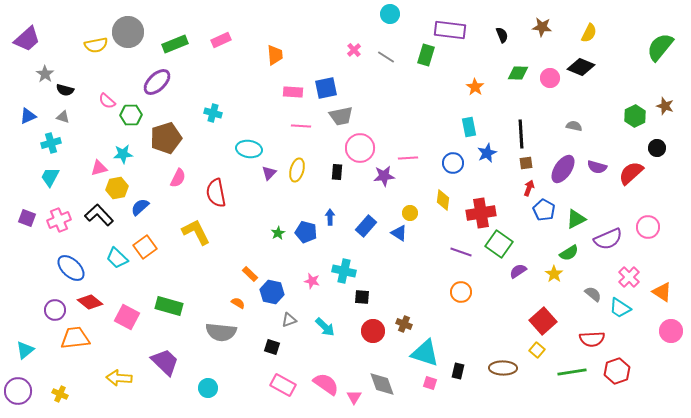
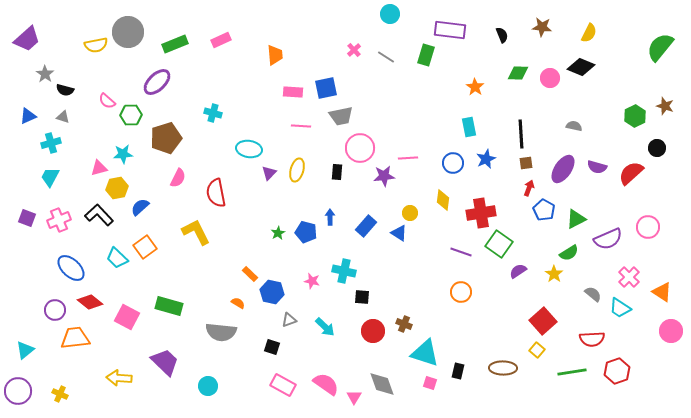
blue star at (487, 153): moved 1 px left, 6 px down
cyan circle at (208, 388): moved 2 px up
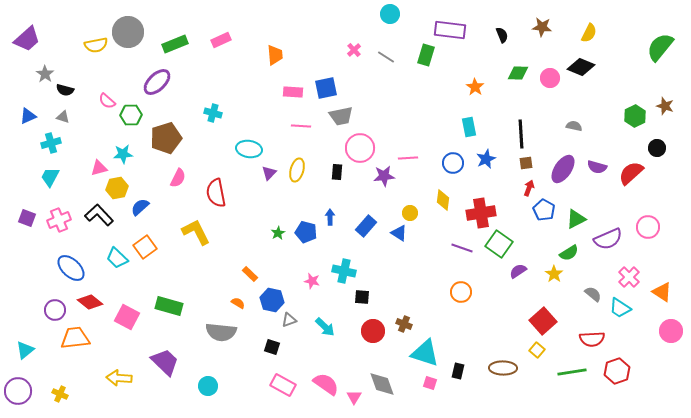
purple line at (461, 252): moved 1 px right, 4 px up
blue hexagon at (272, 292): moved 8 px down
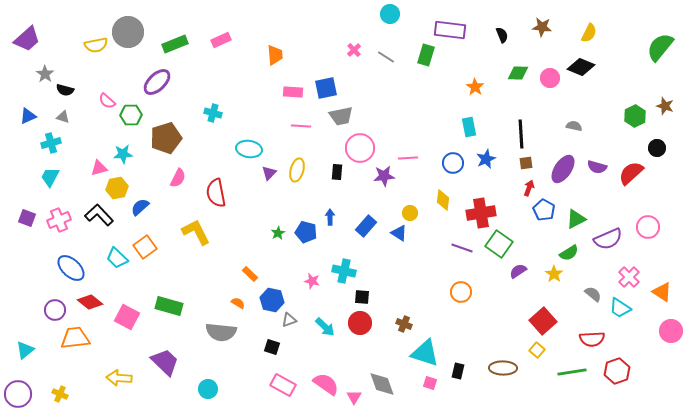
red circle at (373, 331): moved 13 px left, 8 px up
cyan circle at (208, 386): moved 3 px down
purple circle at (18, 391): moved 3 px down
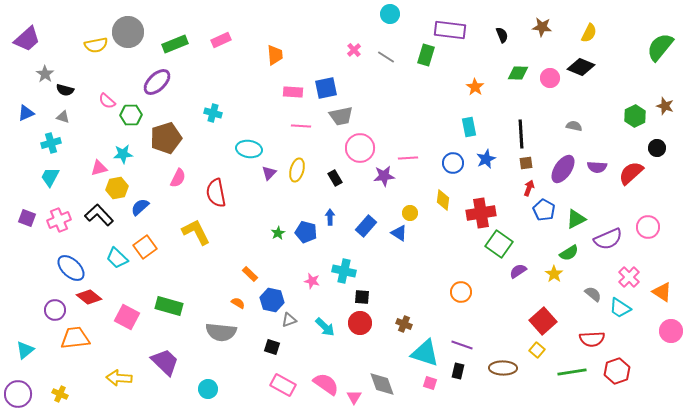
blue triangle at (28, 116): moved 2 px left, 3 px up
purple semicircle at (597, 167): rotated 12 degrees counterclockwise
black rectangle at (337, 172): moved 2 px left, 6 px down; rotated 35 degrees counterclockwise
purple line at (462, 248): moved 97 px down
red diamond at (90, 302): moved 1 px left, 5 px up
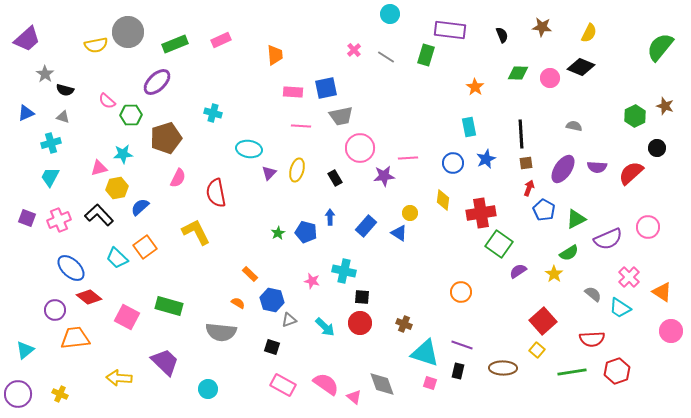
pink triangle at (354, 397): rotated 21 degrees counterclockwise
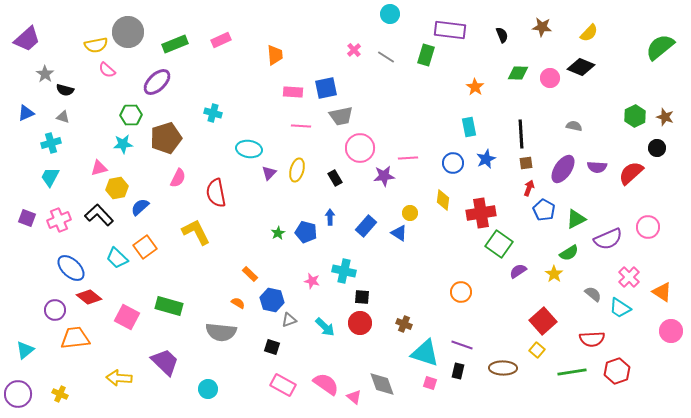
yellow semicircle at (589, 33): rotated 18 degrees clockwise
green semicircle at (660, 47): rotated 12 degrees clockwise
pink semicircle at (107, 101): moved 31 px up
brown star at (665, 106): moved 11 px down
cyan star at (123, 154): moved 10 px up
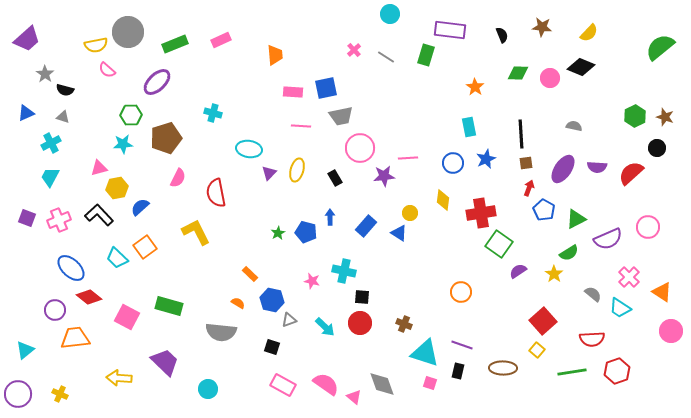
cyan cross at (51, 143): rotated 12 degrees counterclockwise
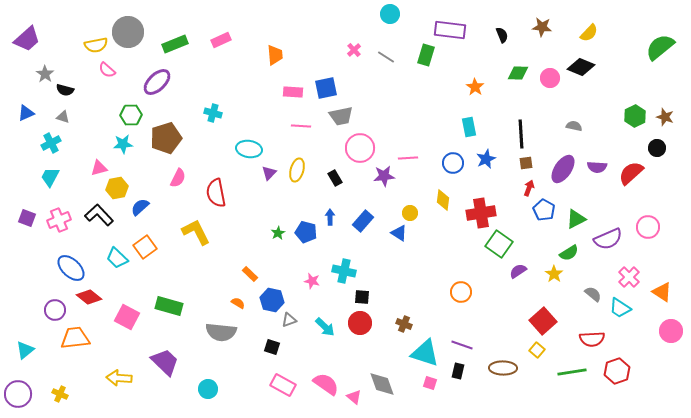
blue rectangle at (366, 226): moved 3 px left, 5 px up
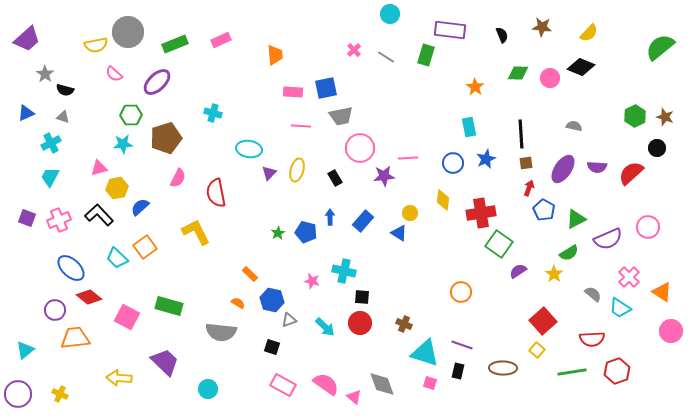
pink semicircle at (107, 70): moved 7 px right, 4 px down
